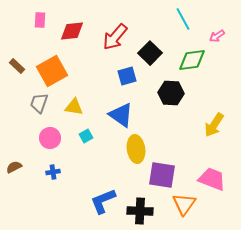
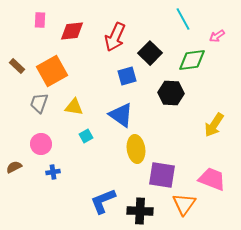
red arrow: rotated 16 degrees counterclockwise
pink circle: moved 9 px left, 6 px down
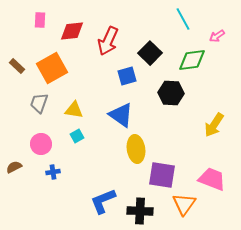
red arrow: moved 7 px left, 4 px down
orange square: moved 3 px up
yellow triangle: moved 3 px down
cyan square: moved 9 px left
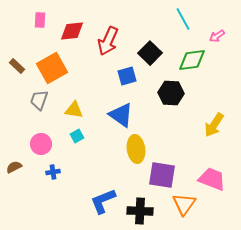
gray trapezoid: moved 3 px up
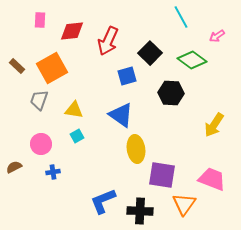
cyan line: moved 2 px left, 2 px up
green diamond: rotated 44 degrees clockwise
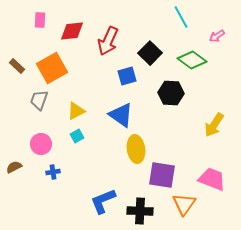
yellow triangle: moved 2 px right, 1 px down; rotated 36 degrees counterclockwise
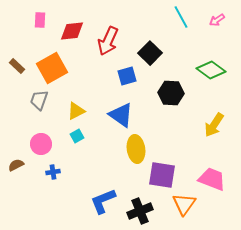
pink arrow: moved 16 px up
green diamond: moved 19 px right, 10 px down
brown semicircle: moved 2 px right, 2 px up
black cross: rotated 25 degrees counterclockwise
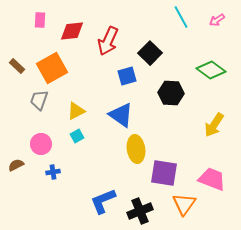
purple square: moved 2 px right, 2 px up
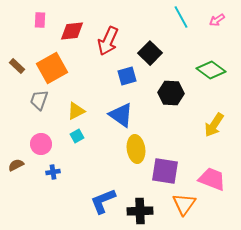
purple square: moved 1 px right, 2 px up
black cross: rotated 20 degrees clockwise
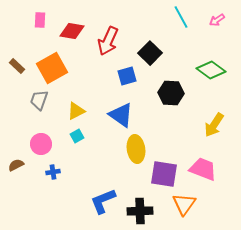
red diamond: rotated 15 degrees clockwise
purple square: moved 1 px left, 3 px down
pink trapezoid: moved 9 px left, 10 px up
